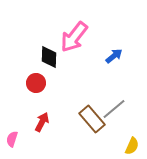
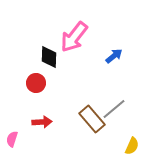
red arrow: rotated 60 degrees clockwise
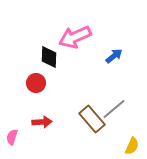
pink arrow: moved 1 px right; rotated 28 degrees clockwise
pink semicircle: moved 2 px up
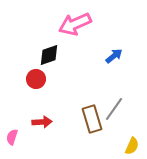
pink arrow: moved 13 px up
black diamond: moved 2 px up; rotated 70 degrees clockwise
red circle: moved 4 px up
gray line: rotated 15 degrees counterclockwise
brown rectangle: rotated 24 degrees clockwise
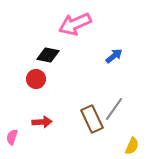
black diamond: moved 1 px left; rotated 30 degrees clockwise
brown rectangle: rotated 8 degrees counterclockwise
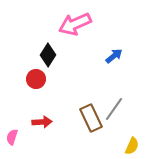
black diamond: rotated 70 degrees counterclockwise
brown rectangle: moved 1 px left, 1 px up
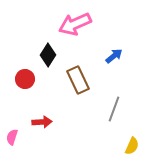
red circle: moved 11 px left
gray line: rotated 15 degrees counterclockwise
brown rectangle: moved 13 px left, 38 px up
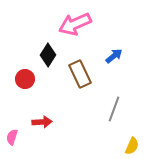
brown rectangle: moved 2 px right, 6 px up
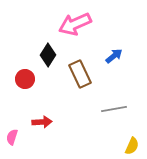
gray line: rotated 60 degrees clockwise
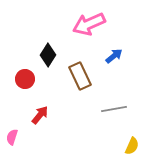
pink arrow: moved 14 px right
brown rectangle: moved 2 px down
red arrow: moved 2 px left, 7 px up; rotated 48 degrees counterclockwise
